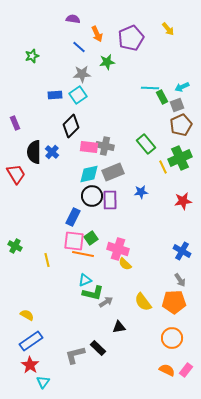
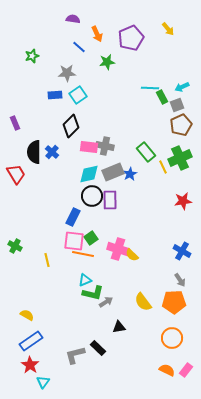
gray star at (82, 74): moved 15 px left, 1 px up
green rectangle at (146, 144): moved 8 px down
blue star at (141, 192): moved 11 px left, 18 px up; rotated 24 degrees counterclockwise
yellow semicircle at (125, 264): moved 7 px right, 9 px up
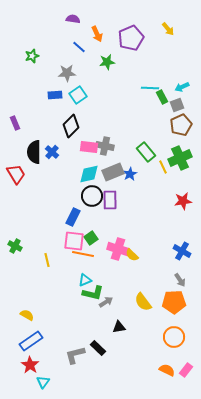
orange circle at (172, 338): moved 2 px right, 1 px up
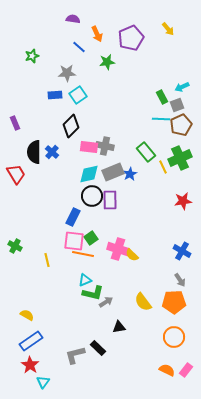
cyan line at (150, 88): moved 11 px right, 31 px down
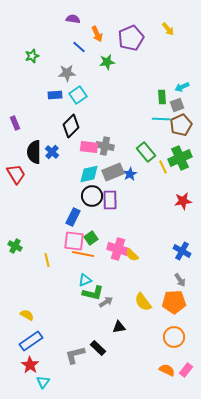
green rectangle at (162, 97): rotated 24 degrees clockwise
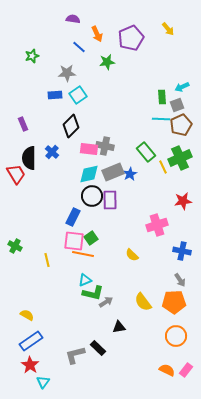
purple rectangle at (15, 123): moved 8 px right, 1 px down
pink rectangle at (89, 147): moved 2 px down
black semicircle at (34, 152): moved 5 px left, 6 px down
pink cross at (118, 249): moved 39 px right, 24 px up; rotated 35 degrees counterclockwise
blue cross at (182, 251): rotated 18 degrees counterclockwise
orange circle at (174, 337): moved 2 px right, 1 px up
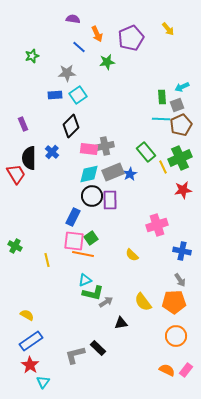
gray cross at (105, 146): rotated 24 degrees counterclockwise
red star at (183, 201): moved 11 px up
black triangle at (119, 327): moved 2 px right, 4 px up
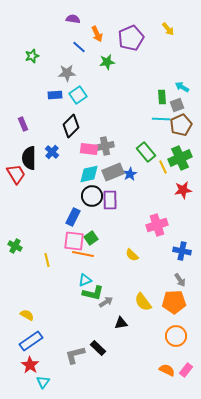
cyan arrow at (182, 87): rotated 56 degrees clockwise
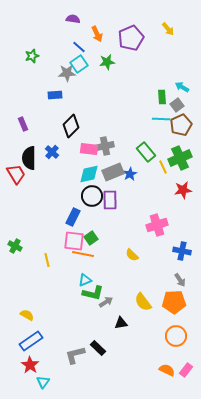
cyan square at (78, 95): moved 1 px right, 31 px up
gray square at (177, 105): rotated 16 degrees counterclockwise
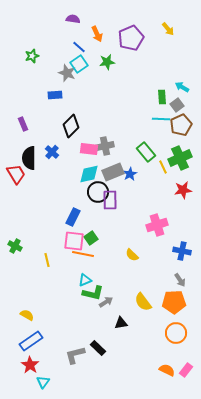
gray star at (67, 73): rotated 24 degrees clockwise
black circle at (92, 196): moved 6 px right, 4 px up
orange circle at (176, 336): moved 3 px up
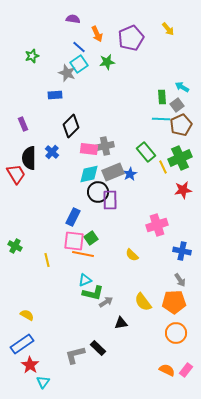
blue rectangle at (31, 341): moved 9 px left, 3 px down
